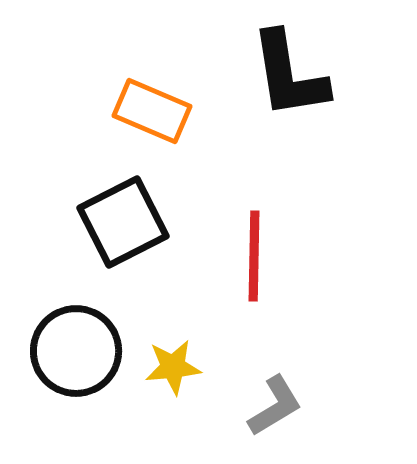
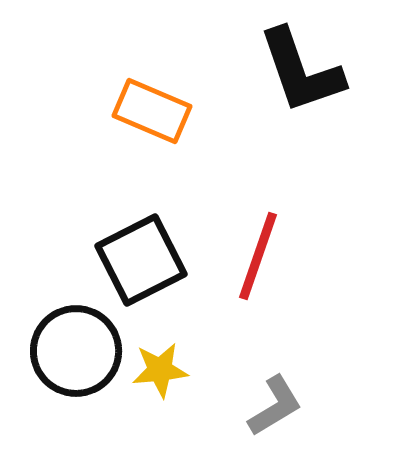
black L-shape: moved 12 px right, 4 px up; rotated 10 degrees counterclockwise
black square: moved 18 px right, 38 px down
red line: moved 4 px right; rotated 18 degrees clockwise
yellow star: moved 13 px left, 3 px down
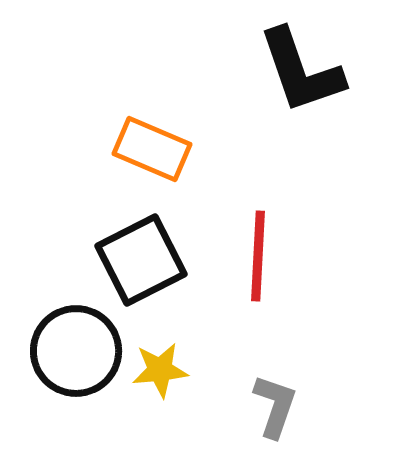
orange rectangle: moved 38 px down
red line: rotated 16 degrees counterclockwise
gray L-shape: rotated 40 degrees counterclockwise
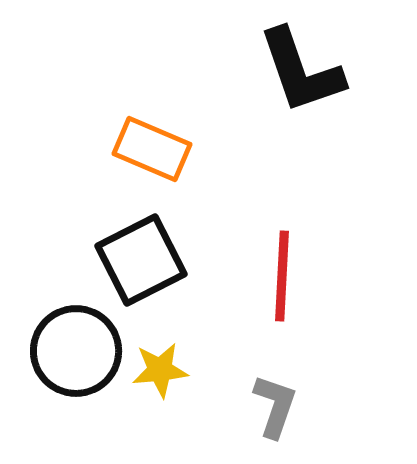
red line: moved 24 px right, 20 px down
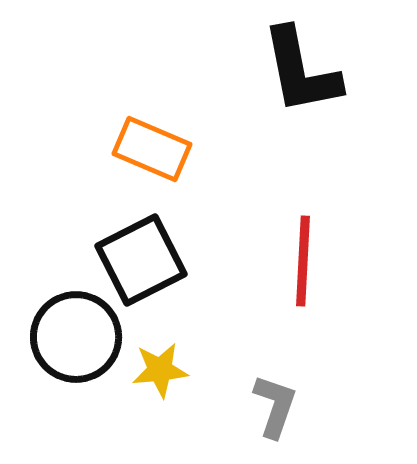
black L-shape: rotated 8 degrees clockwise
red line: moved 21 px right, 15 px up
black circle: moved 14 px up
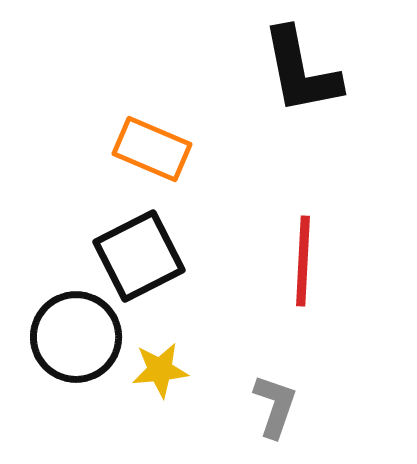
black square: moved 2 px left, 4 px up
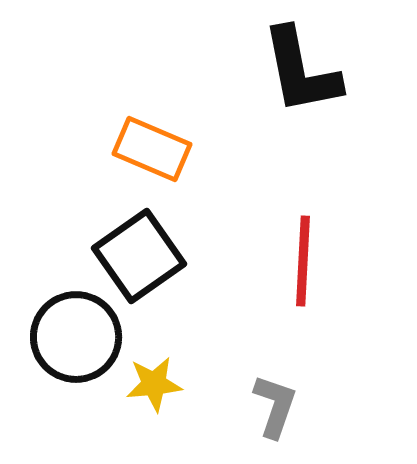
black square: rotated 8 degrees counterclockwise
yellow star: moved 6 px left, 14 px down
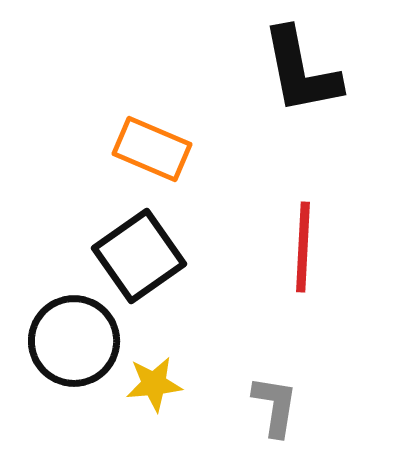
red line: moved 14 px up
black circle: moved 2 px left, 4 px down
gray L-shape: rotated 10 degrees counterclockwise
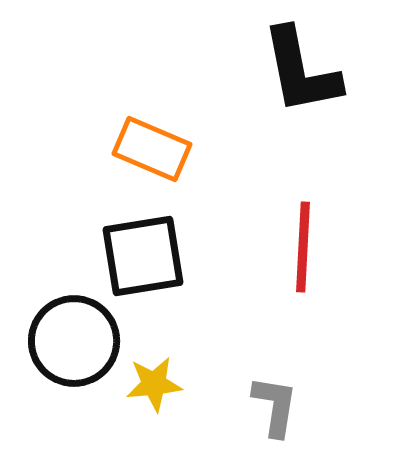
black square: moved 4 px right; rotated 26 degrees clockwise
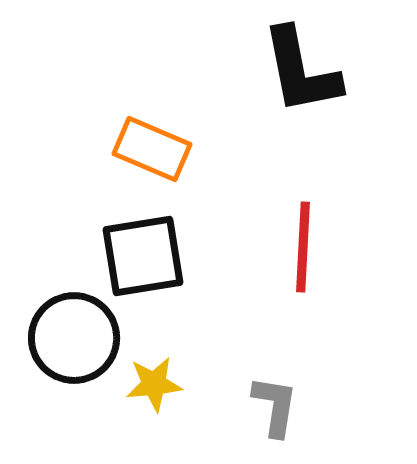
black circle: moved 3 px up
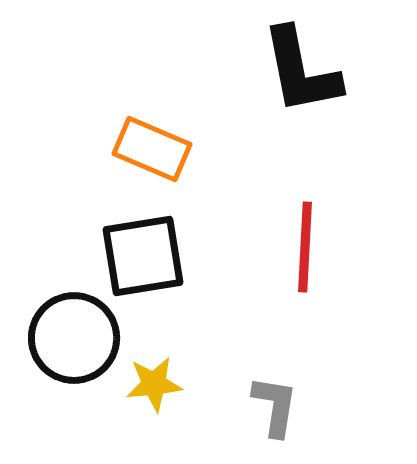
red line: moved 2 px right
